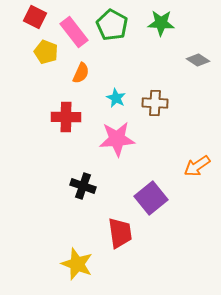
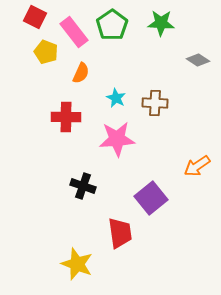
green pentagon: rotated 8 degrees clockwise
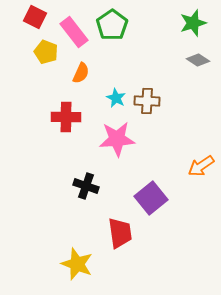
green star: moved 32 px right; rotated 20 degrees counterclockwise
brown cross: moved 8 px left, 2 px up
orange arrow: moved 4 px right
black cross: moved 3 px right
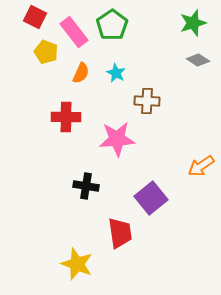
cyan star: moved 25 px up
black cross: rotated 10 degrees counterclockwise
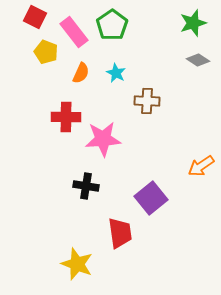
pink star: moved 14 px left
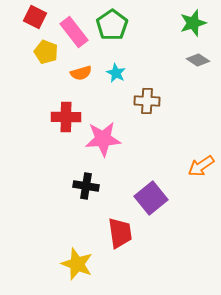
orange semicircle: rotated 50 degrees clockwise
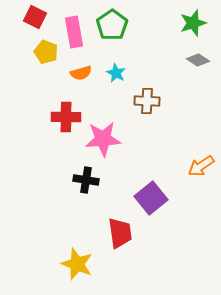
pink rectangle: rotated 28 degrees clockwise
black cross: moved 6 px up
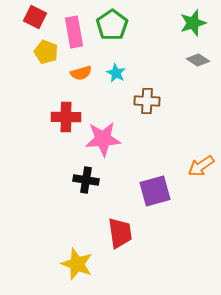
purple square: moved 4 px right, 7 px up; rotated 24 degrees clockwise
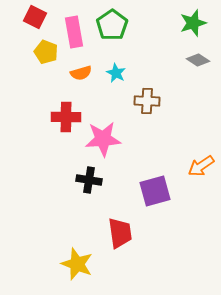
black cross: moved 3 px right
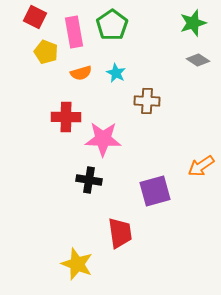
pink star: rotated 6 degrees clockwise
